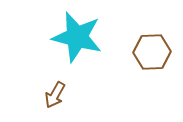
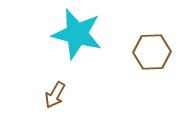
cyan star: moved 3 px up
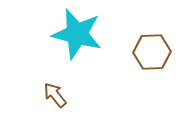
brown arrow: rotated 112 degrees clockwise
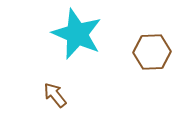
cyan star: rotated 9 degrees clockwise
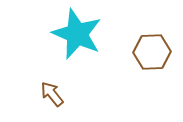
brown arrow: moved 3 px left, 1 px up
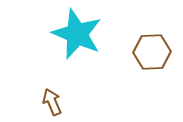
brown arrow: moved 8 px down; rotated 16 degrees clockwise
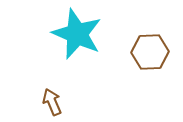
brown hexagon: moved 2 px left
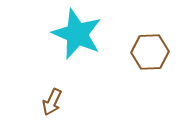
brown arrow: rotated 132 degrees counterclockwise
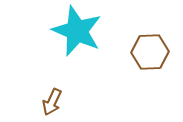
cyan star: moved 3 px up
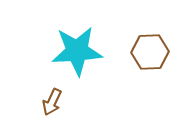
cyan star: moved 20 px down; rotated 27 degrees counterclockwise
